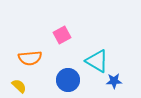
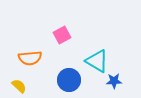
blue circle: moved 1 px right
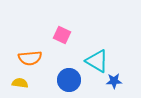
pink square: rotated 36 degrees counterclockwise
yellow semicircle: moved 1 px right, 3 px up; rotated 35 degrees counterclockwise
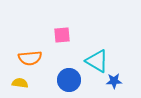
pink square: rotated 30 degrees counterclockwise
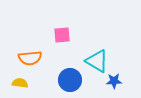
blue circle: moved 1 px right
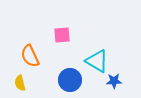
orange semicircle: moved 2 px up; rotated 70 degrees clockwise
yellow semicircle: rotated 112 degrees counterclockwise
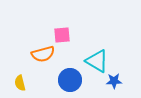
orange semicircle: moved 13 px right, 2 px up; rotated 80 degrees counterclockwise
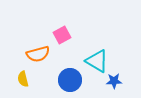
pink square: rotated 24 degrees counterclockwise
orange semicircle: moved 5 px left
yellow semicircle: moved 3 px right, 4 px up
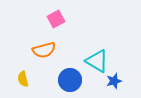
pink square: moved 6 px left, 16 px up
orange semicircle: moved 6 px right, 4 px up
blue star: rotated 14 degrees counterclockwise
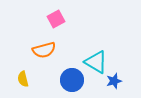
cyan triangle: moved 1 px left, 1 px down
blue circle: moved 2 px right
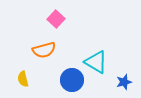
pink square: rotated 18 degrees counterclockwise
blue star: moved 10 px right, 1 px down
